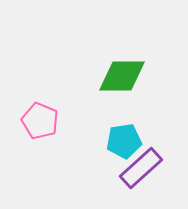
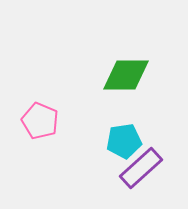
green diamond: moved 4 px right, 1 px up
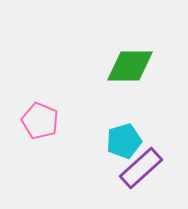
green diamond: moved 4 px right, 9 px up
cyan pentagon: rotated 8 degrees counterclockwise
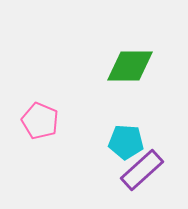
cyan pentagon: moved 2 px right, 1 px down; rotated 20 degrees clockwise
purple rectangle: moved 1 px right, 2 px down
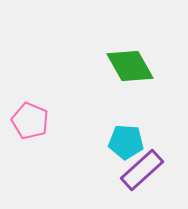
green diamond: rotated 60 degrees clockwise
pink pentagon: moved 10 px left
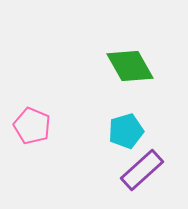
pink pentagon: moved 2 px right, 5 px down
cyan pentagon: moved 11 px up; rotated 20 degrees counterclockwise
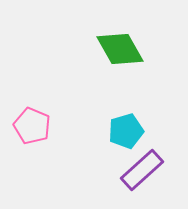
green diamond: moved 10 px left, 17 px up
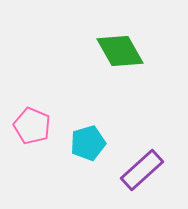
green diamond: moved 2 px down
cyan pentagon: moved 38 px left, 12 px down
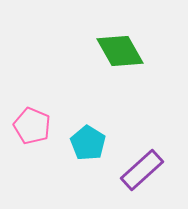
cyan pentagon: rotated 24 degrees counterclockwise
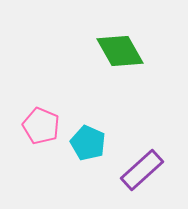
pink pentagon: moved 9 px right
cyan pentagon: rotated 8 degrees counterclockwise
